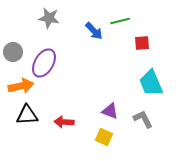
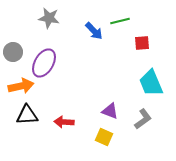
gray L-shape: rotated 80 degrees clockwise
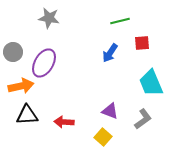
blue arrow: moved 16 px right, 22 px down; rotated 78 degrees clockwise
yellow square: moved 1 px left; rotated 18 degrees clockwise
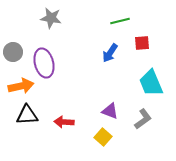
gray star: moved 2 px right
purple ellipse: rotated 44 degrees counterclockwise
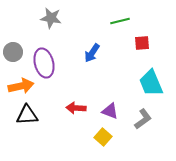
blue arrow: moved 18 px left
red arrow: moved 12 px right, 14 px up
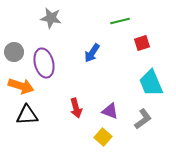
red square: rotated 14 degrees counterclockwise
gray circle: moved 1 px right
orange arrow: rotated 30 degrees clockwise
red arrow: rotated 108 degrees counterclockwise
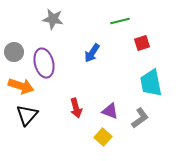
gray star: moved 2 px right, 1 px down
cyan trapezoid: rotated 12 degrees clockwise
black triangle: rotated 45 degrees counterclockwise
gray L-shape: moved 3 px left, 1 px up
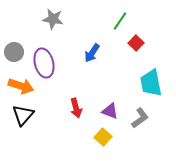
green line: rotated 42 degrees counterclockwise
red square: moved 6 px left; rotated 28 degrees counterclockwise
black triangle: moved 4 px left
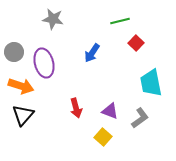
green line: rotated 42 degrees clockwise
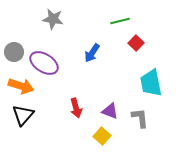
purple ellipse: rotated 44 degrees counterclockwise
gray L-shape: rotated 60 degrees counterclockwise
yellow square: moved 1 px left, 1 px up
